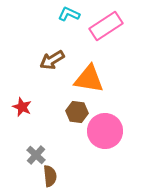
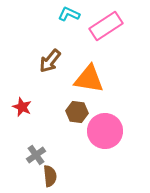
brown arrow: moved 2 px left, 1 px down; rotated 20 degrees counterclockwise
gray cross: rotated 12 degrees clockwise
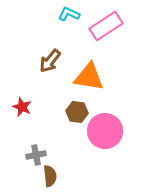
orange triangle: moved 2 px up
gray cross: rotated 24 degrees clockwise
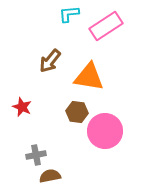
cyan L-shape: rotated 30 degrees counterclockwise
brown semicircle: rotated 95 degrees counterclockwise
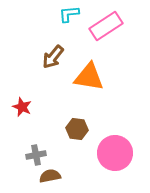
brown arrow: moved 3 px right, 4 px up
brown hexagon: moved 17 px down
pink circle: moved 10 px right, 22 px down
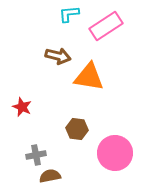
brown arrow: moved 5 px right, 1 px up; rotated 115 degrees counterclockwise
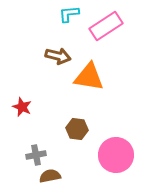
pink circle: moved 1 px right, 2 px down
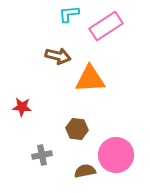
orange triangle: moved 1 px right, 2 px down; rotated 12 degrees counterclockwise
red star: rotated 18 degrees counterclockwise
gray cross: moved 6 px right
brown semicircle: moved 35 px right, 5 px up
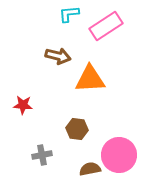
red star: moved 1 px right, 2 px up
pink circle: moved 3 px right
brown semicircle: moved 5 px right, 2 px up
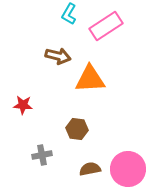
cyan L-shape: rotated 55 degrees counterclockwise
pink circle: moved 9 px right, 14 px down
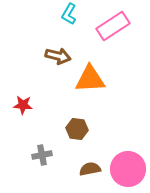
pink rectangle: moved 7 px right
